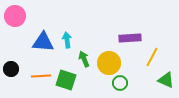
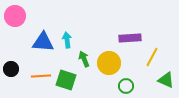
green circle: moved 6 px right, 3 px down
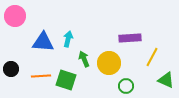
cyan arrow: moved 1 px right, 1 px up; rotated 21 degrees clockwise
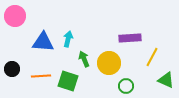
black circle: moved 1 px right
green square: moved 2 px right, 1 px down
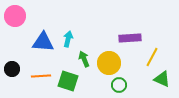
green triangle: moved 4 px left, 1 px up
green circle: moved 7 px left, 1 px up
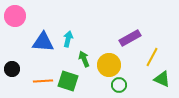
purple rectangle: rotated 25 degrees counterclockwise
yellow circle: moved 2 px down
orange line: moved 2 px right, 5 px down
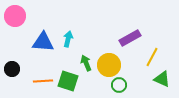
green arrow: moved 2 px right, 4 px down
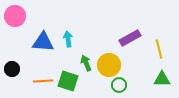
cyan arrow: rotated 21 degrees counterclockwise
yellow line: moved 7 px right, 8 px up; rotated 42 degrees counterclockwise
green triangle: rotated 24 degrees counterclockwise
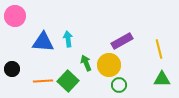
purple rectangle: moved 8 px left, 3 px down
green square: rotated 25 degrees clockwise
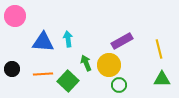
orange line: moved 7 px up
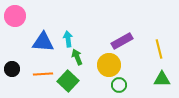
green arrow: moved 9 px left, 6 px up
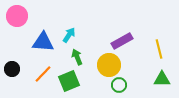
pink circle: moved 2 px right
cyan arrow: moved 1 px right, 4 px up; rotated 42 degrees clockwise
orange line: rotated 42 degrees counterclockwise
green square: moved 1 px right; rotated 25 degrees clockwise
